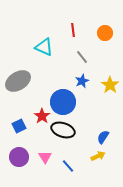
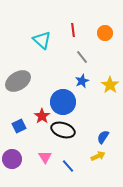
cyan triangle: moved 2 px left, 7 px up; rotated 18 degrees clockwise
purple circle: moved 7 px left, 2 px down
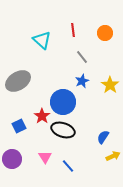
yellow arrow: moved 15 px right
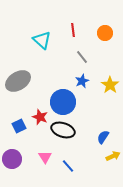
red star: moved 2 px left, 1 px down; rotated 14 degrees counterclockwise
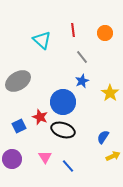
yellow star: moved 8 px down
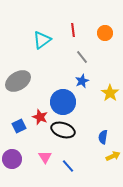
cyan triangle: rotated 42 degrees clockwise
blue semicircle: rotated 24 degrees counterclockwise
